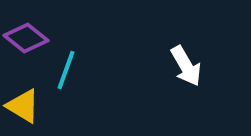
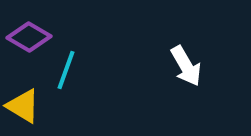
purple diamond: moved 3 px right, 1 px up; rotated 9 degrees counterclockwise
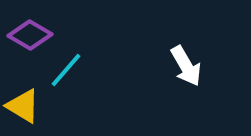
purple diamond: moved 1 px right, 2 px up
cyan line: rotated 21 degrees clockwise
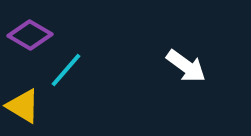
white arrow: rotated 24 degrees counterclockwise
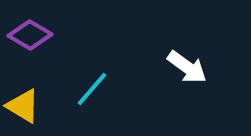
white arrow: moved 1 px right, 1 px down
cyan line: moved 26 px right, 19 px down
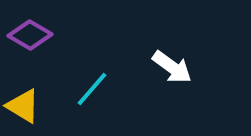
white arrow: moved 15 px left
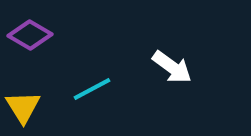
cyan line: rotated 21 degrees clockwise
yellow triangle: moved 1 px down; rotated 27 degrees clockwise
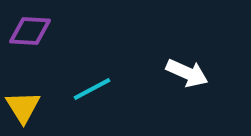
purple diamond: moved 4 px up; rotated 27 degrees counterclockwise
white arrow: moved 15 px right, 6 px down; rotated 12 degrees counterclockwise
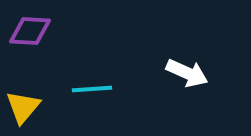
cyan line: rotated 24 degrees clockwise
yellow triangle: rotated 12 degrees clockwise
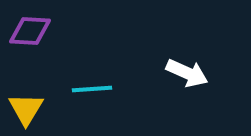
yellow triangle: moved 3 px right, 2 px down; rotated 9 degrees counterclockwise
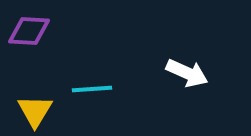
purple diamond: moved 1 px left
yellow triangle: moved 9 px right, 2 px down
